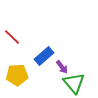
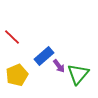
purple arrow: moved 3 px left, 1 px up
yellow pentagon: rotated 20 degrees counterclockwise
green triangle: moved 4 px right, 9 px up; rotated 20 degrees clockwise
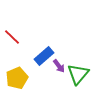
yellow pentagon: moved 3 px down
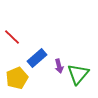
blue rectangle: moved 7 px left, 2 px down
purple arrow: rotated 24 degrees clockwise
